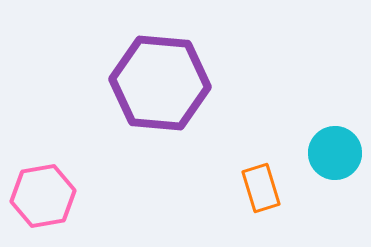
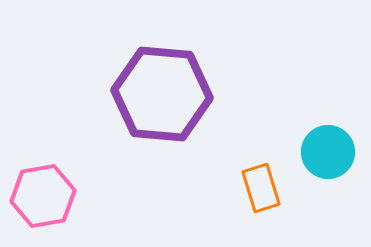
purple hexagon: moved 2 px right, 11 px down
cyan circle: moved 7 px left, 1 px up
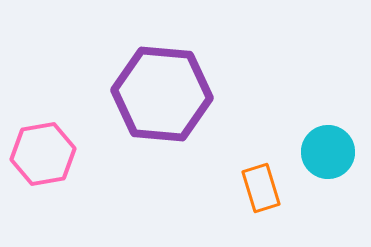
pink hexagon: moved 42 px up
